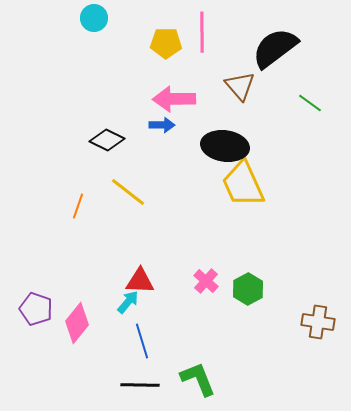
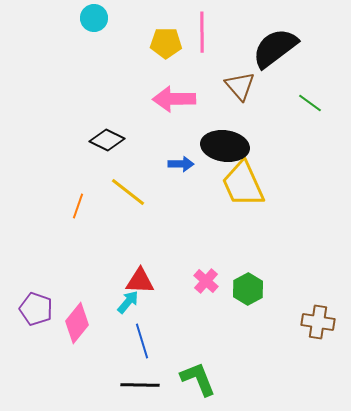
blue arrow: moved 19 px right, 39 px down
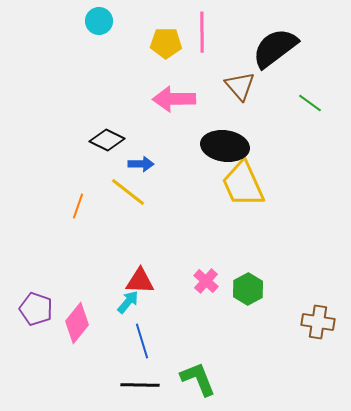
cyan circle: moved 5 px right, 3 px down
blue arrow: moved 40 px left
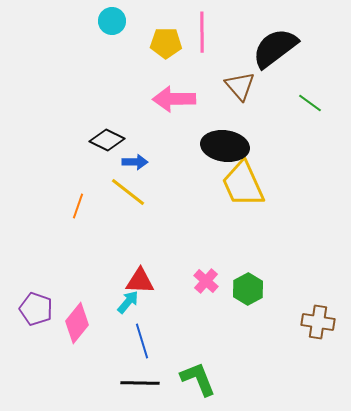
cyan circle: moved 13 px right
blue arrow: moved 6 px left, 2 px up
black line: moved 2 px up
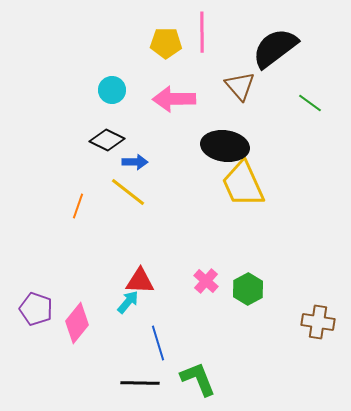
cyan circle: moved 69 px down
blue line: moved 16 px right, 2 px down
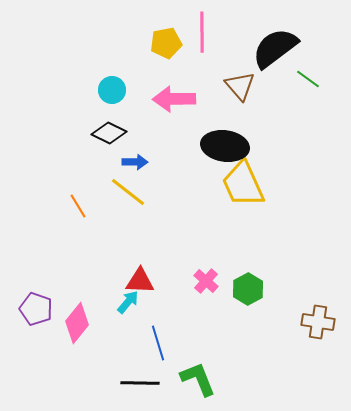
yellow pentagon: rotated 12 degrees counterclockwise
green line: moved 2 px left, 24 px up
black diamond: moved 2 px right, 7 px up
orange line: rotated 50 degrees counterclockwise
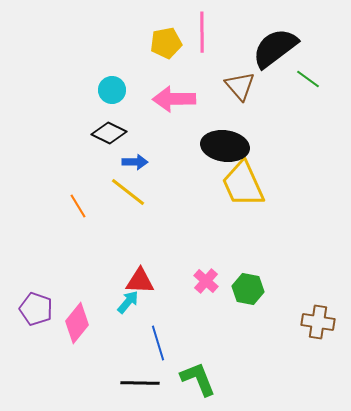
green hexagon: rotated 20 degrees counterclockwise
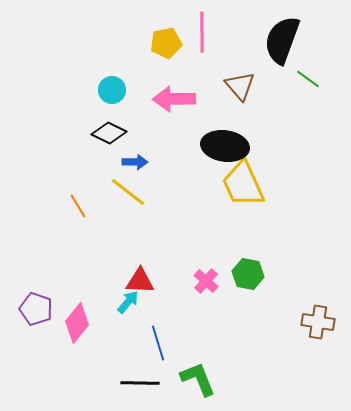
black semicircle: moved 7 px right, 8 px up; rotated 33 degrees counterclockwise
green hexagon: moved 15 px up
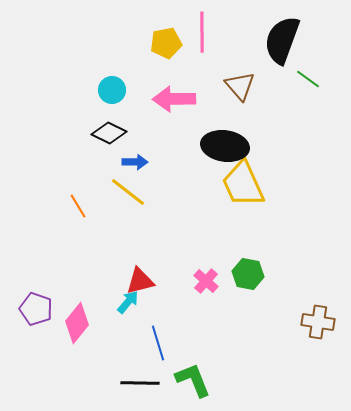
red triangle: rotated 16 degrees counterclockwise
green L-shape: moved 5 px left, 1 px down
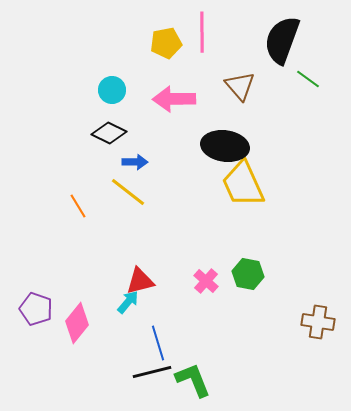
black line: moved 12 px right, 11 px up; rotated 15 degrees counterclockwise
